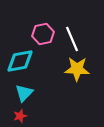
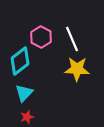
pink hexagon: moved 2 px left, 3 px down; rotated 20 degrees counterclockwise
cyan diamond: rotated 28 degrees counterclockwise
red star: moved 7 px right, 1 px down
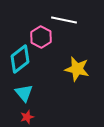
white line: moved 8 px left, 19 px up; rotated 55 degrees counterclockwise
cyan diamond: moved 2 px up
yellow star: rotated 10 degrees clockwise
cyan triangle: rotated 24 degrees counterclockwise
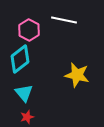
pink hexagon: moved 12 px left, 7 px up
yellow star: moved 6 px down
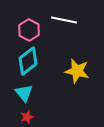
cyan diamond: moved 8 px right, 2 px down
yellow star: moved 4 px up
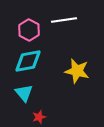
white line: rotated 20 degrees counterclockwise
cyan diamond: rotated 28 degrees clockwise
red star: moved 12 px right
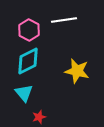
cyan diamond: rotated 16 degrees counterclockwise
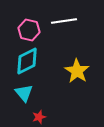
white line: moved 1 px down
pink hexagon: rotated 15 degrees counterclockwise
cyan diamond: moved 1 px left
yellow star: rotated 20 degrees clockwise
